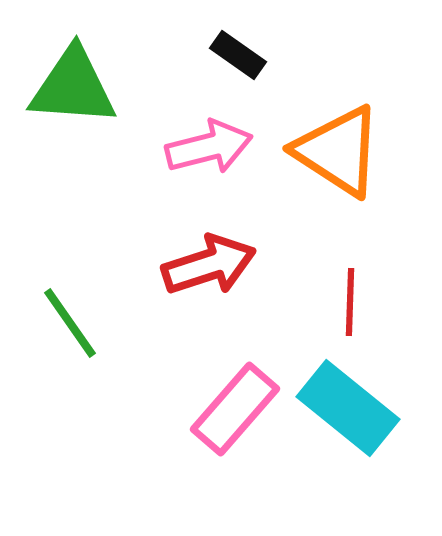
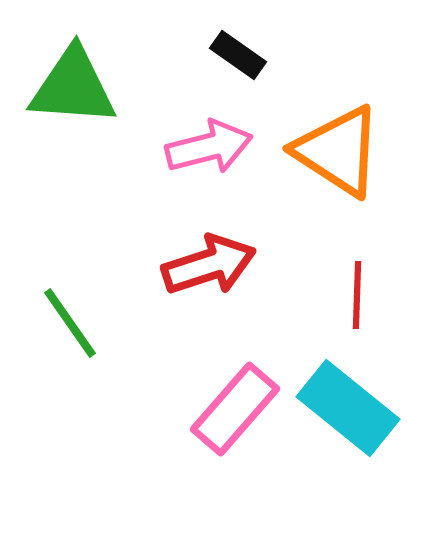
red line: moved 7 px right, 7 px up
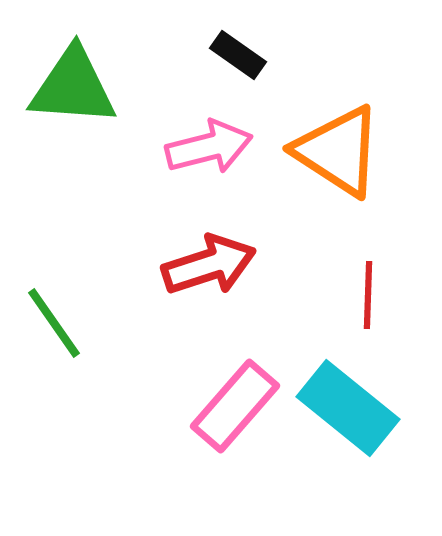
red line: moved 11 px right
green line: moved 16 px left
pink rectangle: moved 3 px up
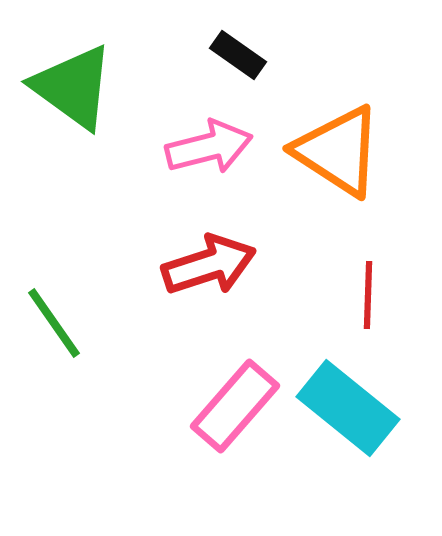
green triangle: rotated 32 degrees clockwise
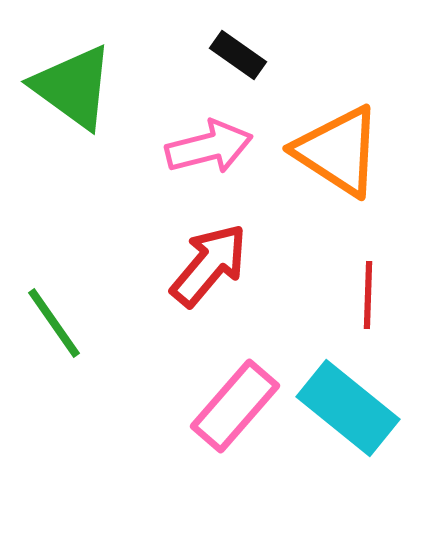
red arrow: rotated 32 degrees counterclockwise
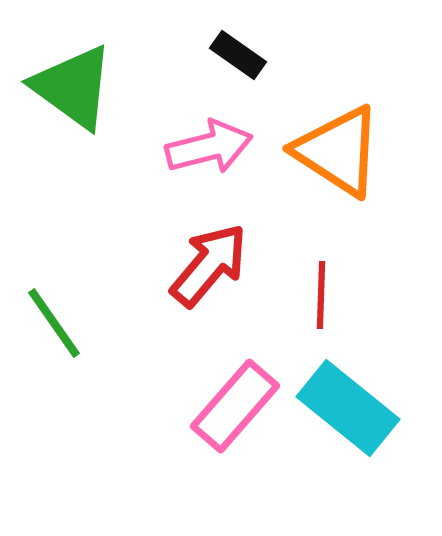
red line: moved 47 px left
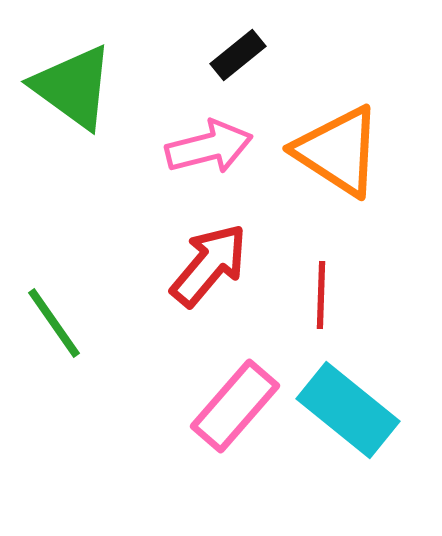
black rectangle: rotated 74 degrees counterclockwise
cyan rectangle: moved 2 px down
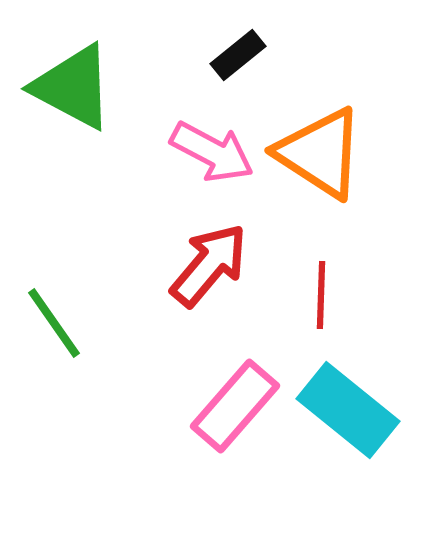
green triangle: rotated 8 degrees counterclockwise
pink arrow: moved 3 px right, 5 px down; rotated 42 degrees clockwise
orange triangle: moved 18 px left, 2 px down
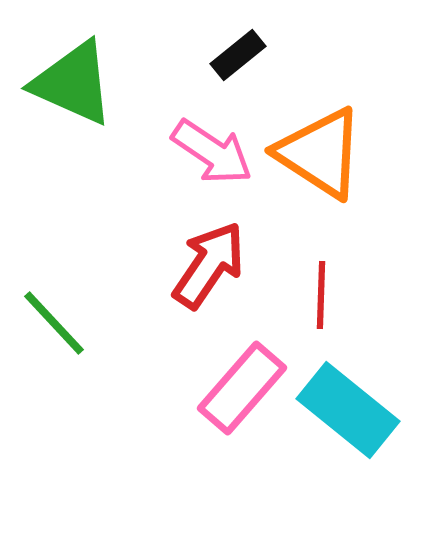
green triangle: moved 4 px up; rotated 4 degrees counterclockwise
pink arrow: rotated 6 degrees clockwise
red arrow: rotated 6 degrees counterclockwise
green line: rotated 8 degrees counterclockwise
pink rectangle: moved 7 px right, 18 px up
